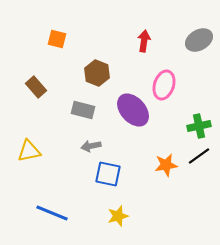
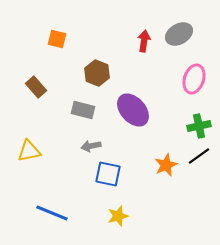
gray ellipse: moved 20 px left, 6 px up
pink ellipse: moved 30 px right, 6 px up
orange star: rotated 15 degrees counterclockwise
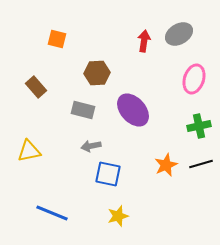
brown hexagon: rotated 25 degrees counterclockwise
black line: moved 2 px right, 8 px down; rotated 20 degrees clockwise
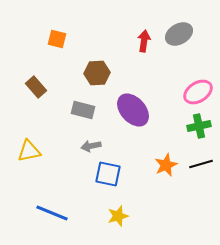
pink ellipse: moved 4 px right, 13 px down; rotated 40 degrees clockwise
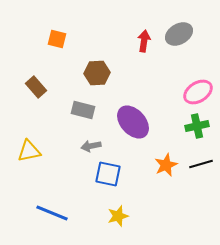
purple ellipse: moved 12 px down
green cross: moved 2 px left
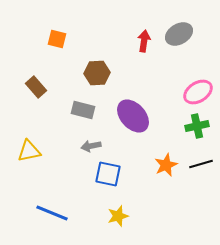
purple ellipse: moved 6 px up
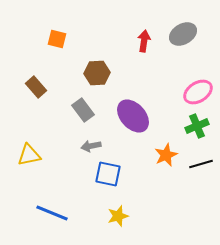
gray ellipse: moved 4 px right
gray rectangle: rotated 40 degrees clockwise
green cross: rotated 10 degrees counterclockwise
yellow triangle: moved 4 px down
orange star: moved 10 px up
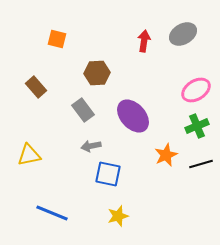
pink ellipse: moved 2 px left, 2 px up
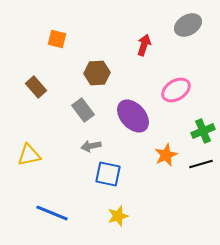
gray ellipse: moved 5 px right, 9 px up
red arrow: moved 4 px down; rotated 10 degrees clockwise
pink ellipse: moved 20 px left
green cross: moved 6 px right, 5 px down
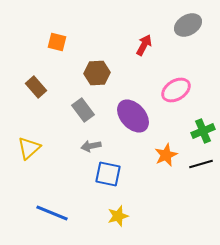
orange square: moved 3 px down
red arrow: rotated 10 degrees clockwise
yellow triangle: moved 7 px up; rotated 30 degrees counterclockwise
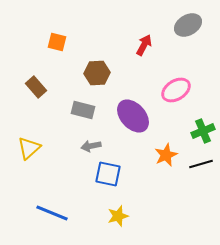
gray rectangle: rotated 40 degrees counterclockwise
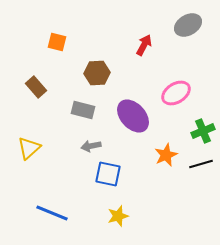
pink ellipse: moved 3 px down
